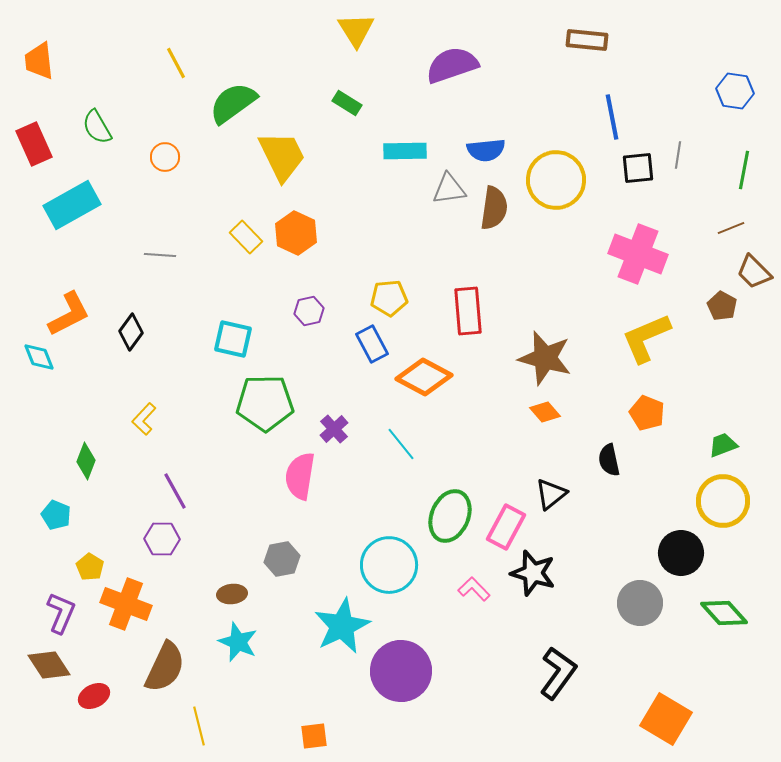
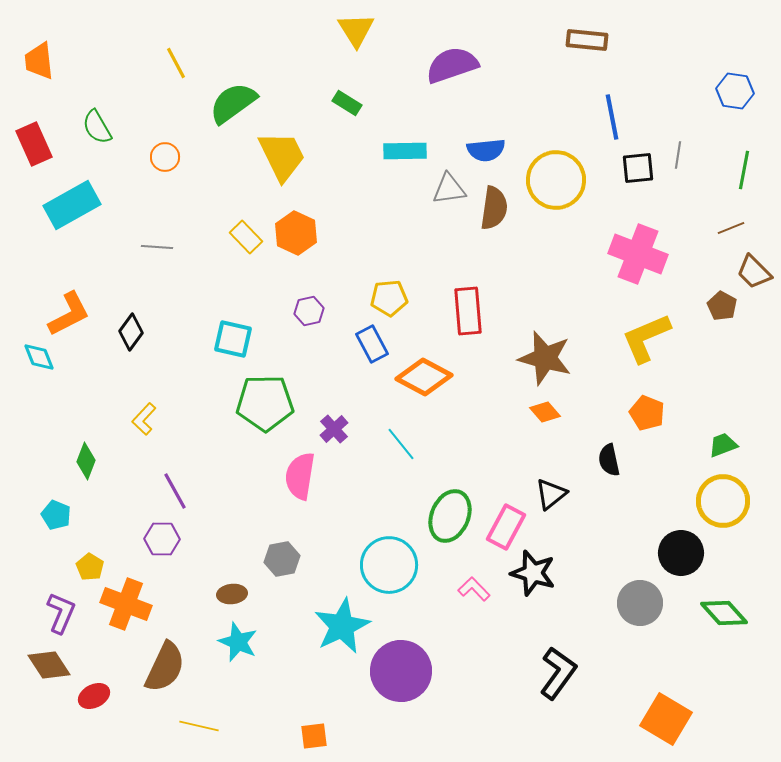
gray line at (160, 255): moved 3 px left, 8 px up
yellow line at (199, 726): rotated 63 degrees counterclockwise
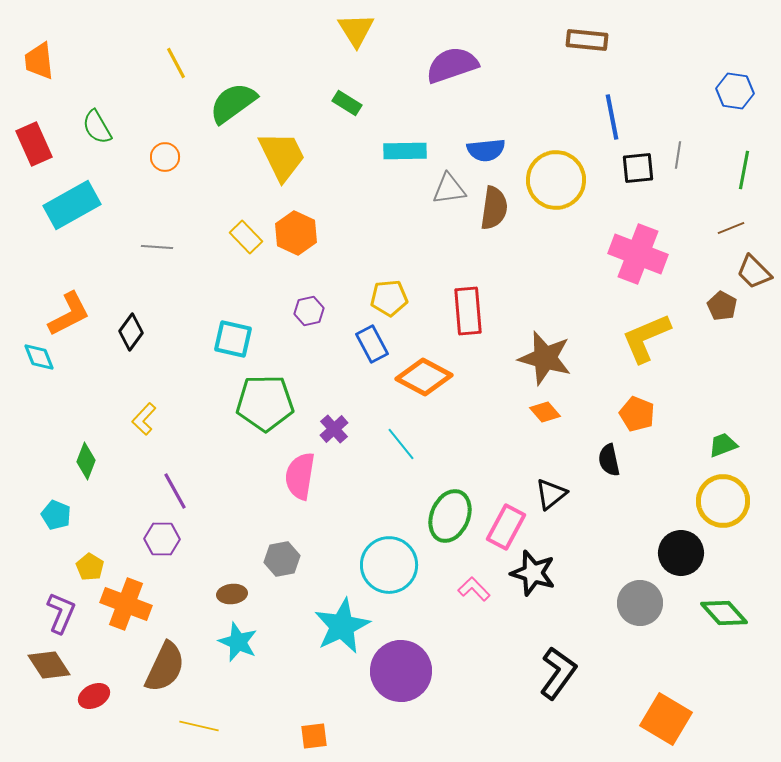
orange pentagon at (647, 413): moved 10 px left, 1 px down
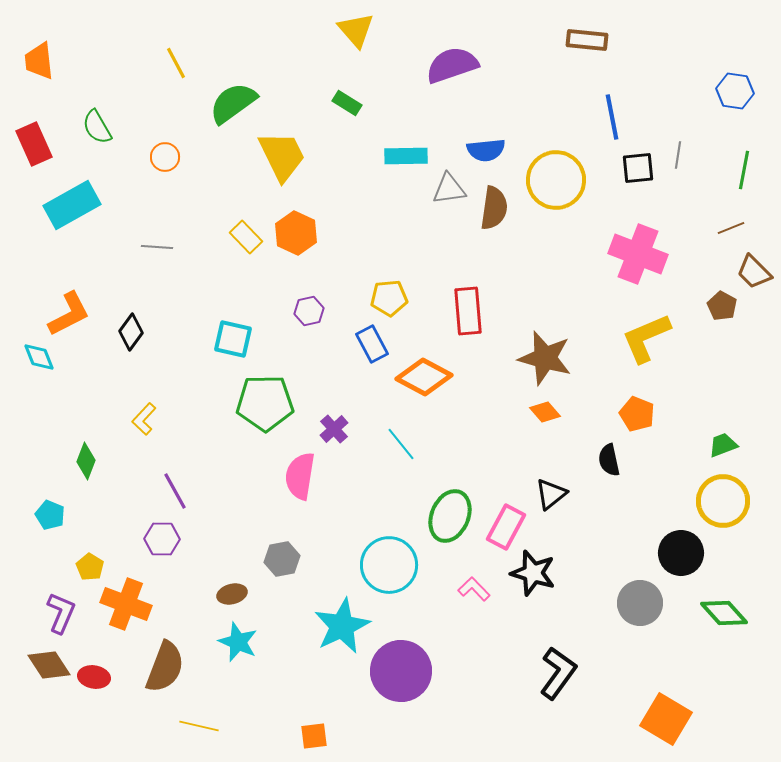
yellow triangle at (356, 30): rotated 9 degrees counterclockwise
cyan rectangle at (405, 151): moved 1 px right, 5 px down
cyan pentagon at (56, 515): moved 6 px left
brown ellipse at (232, 594): rotated 8 degrees counterclockwise
brown semicircle at (165, 667): rotated 4 degrees counterclockwise
red ellipse at (94, 696): moved 19 px up; rotated 36 degrees clockwise
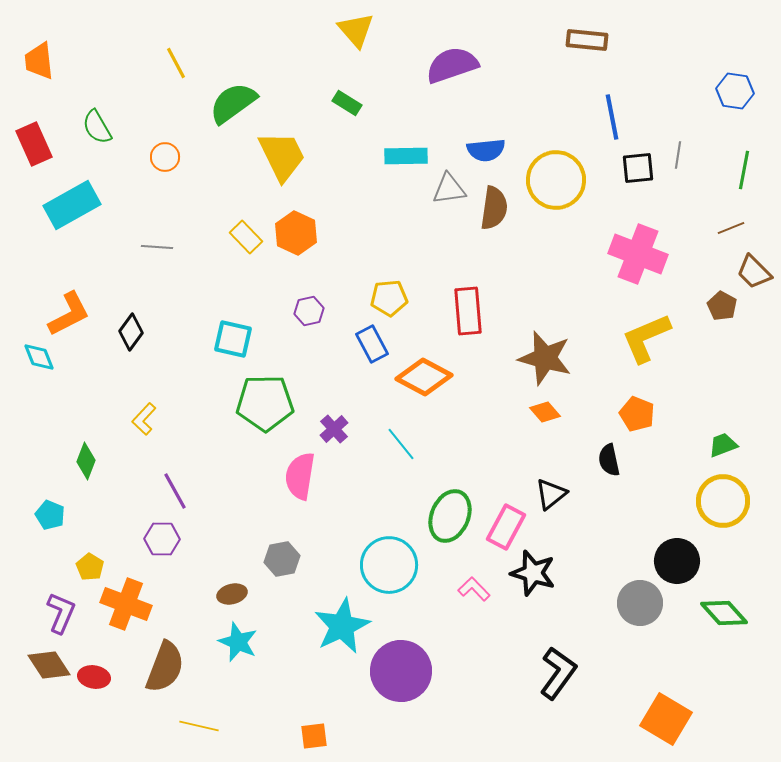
black circle at (681, 553): moved 4 px left, 8 px down
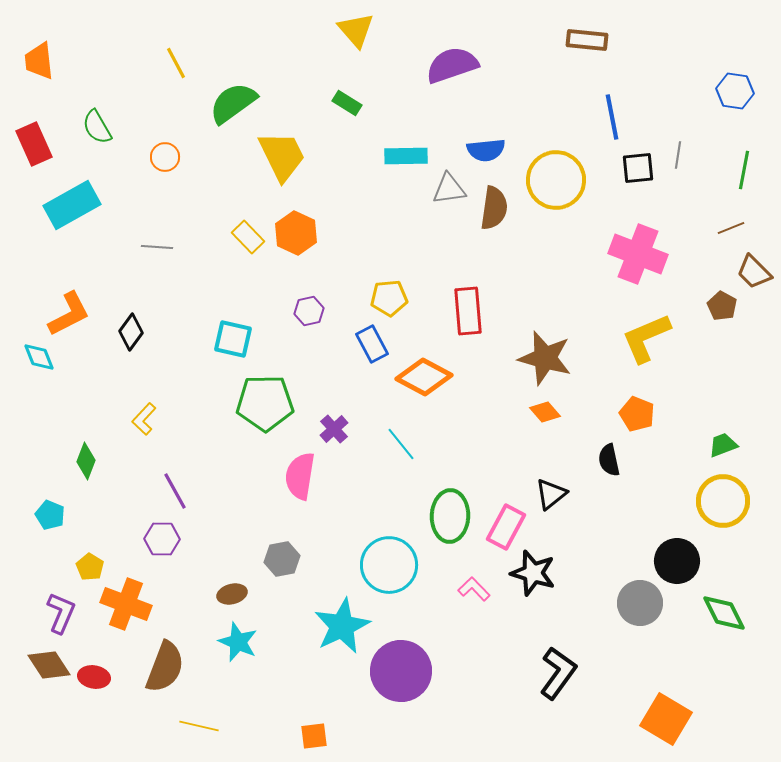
yellow rectangle at (246, 237): moved 2 px right
green ellipse at (450, 516): rotated 21 degrees counterclockwise
green diamond at (724, 613): rotated 15 degrees clockwise
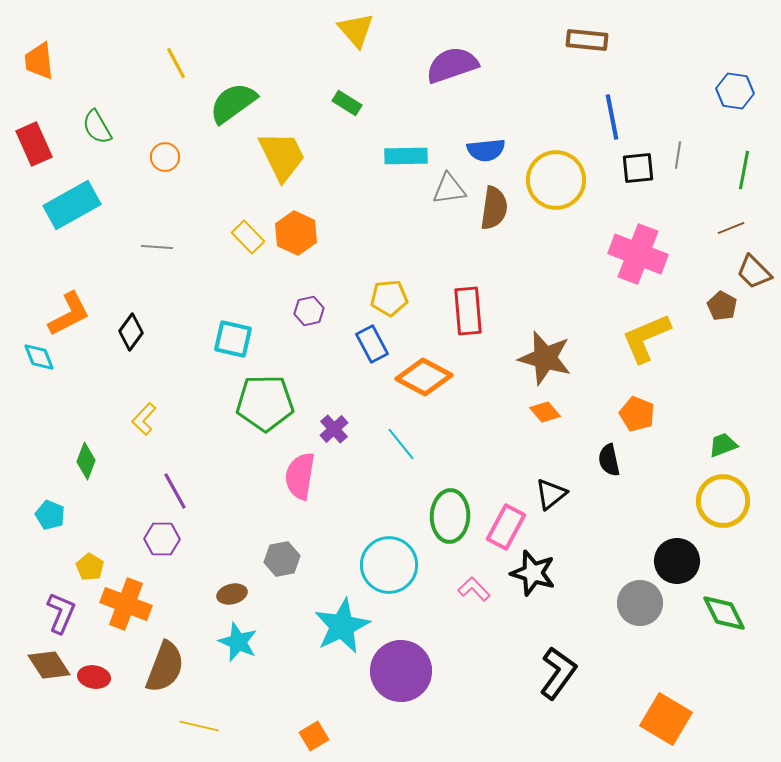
orange square at (314, 736): rotated 24 degrees counterclockwise
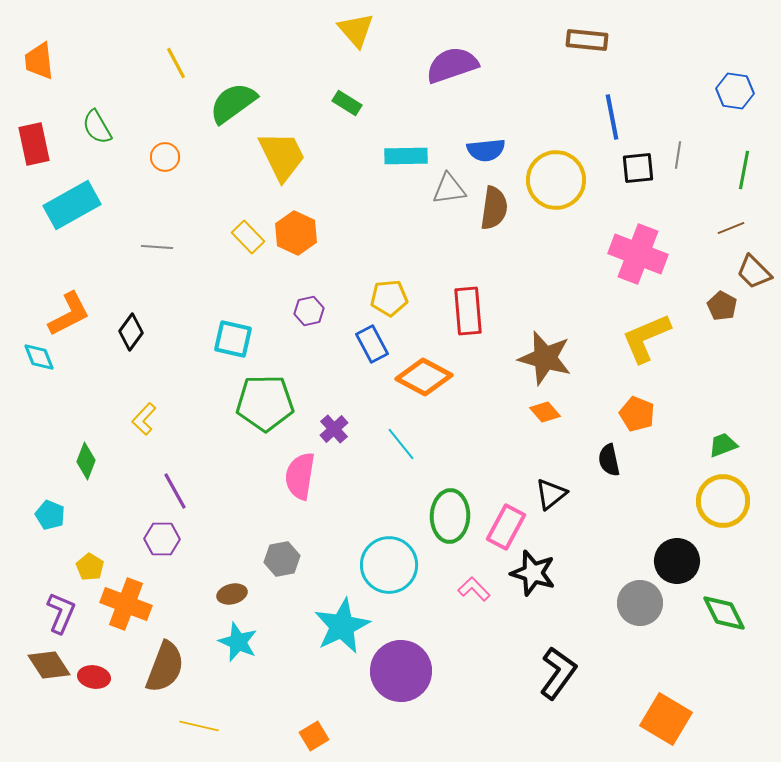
red rectangle at (34, 144): rotated 12 degrees clockwise
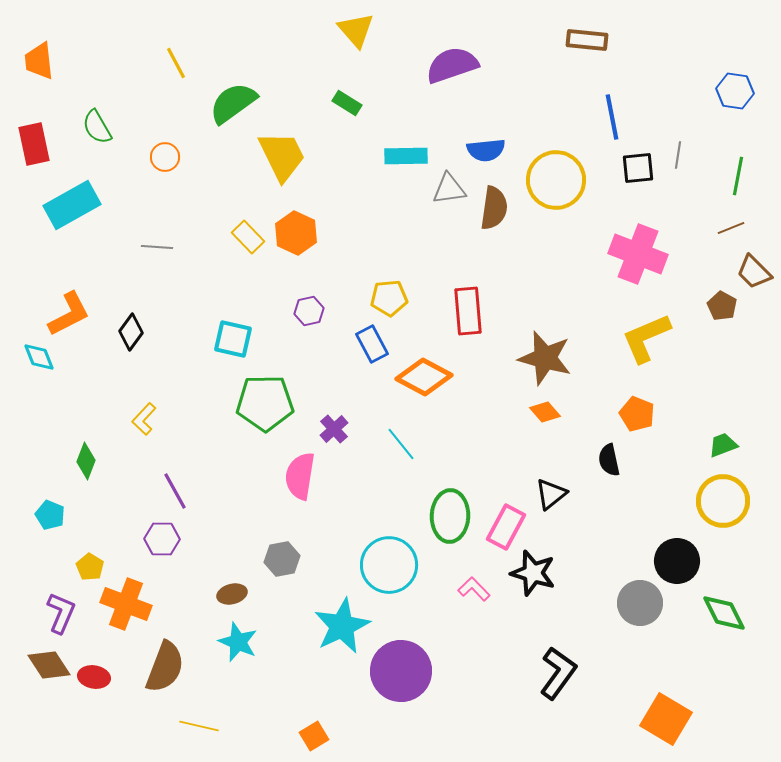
green line at (744, 170): moved 6 px left, 6 px down
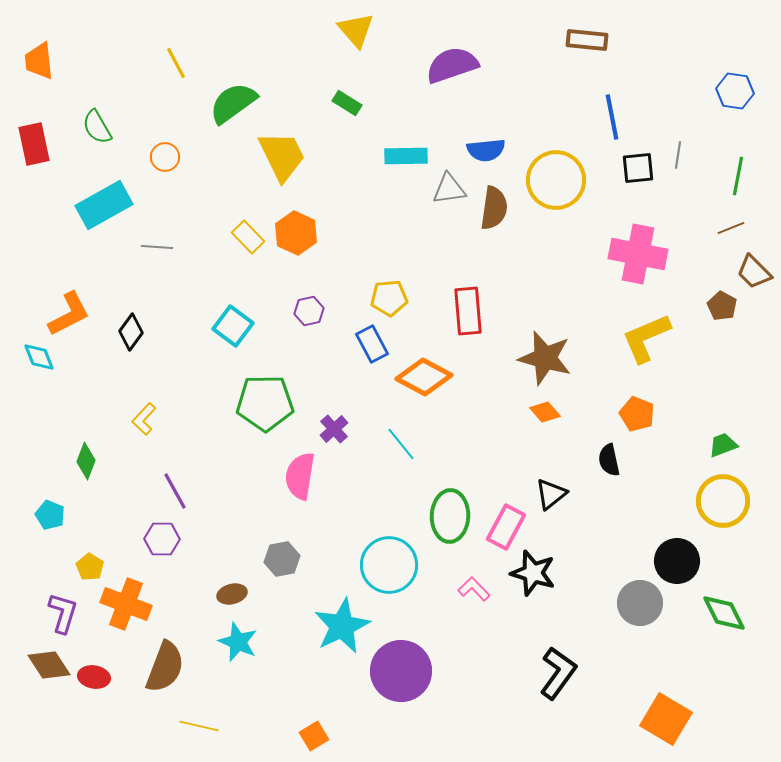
cyan rectangle at (72, 205): moved 32 px right
pink cross at (638, 254): rotated 10 degrees counterclockwise
cyan square at (233, 339): moved 13 px up; rotated 24 degrees clockwise
purple L-shape at (61, 613): moved 2 px right; rotated 6 degrees counterclockwise
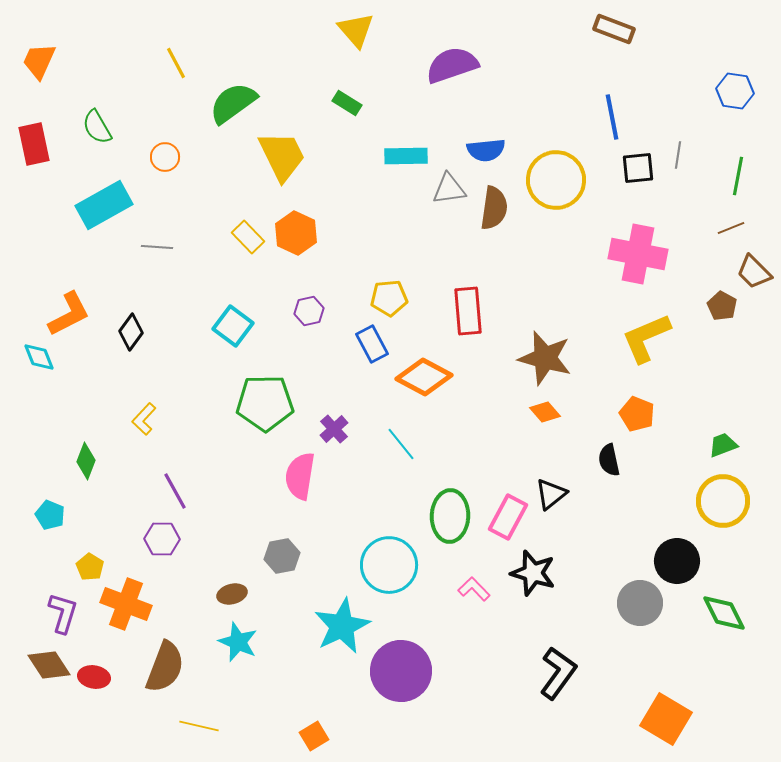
brown rectangle at (587, 40): moved 27 px right, 11 px up; rotated 15 degrees clockwise
orange trapezoid at (39, 61): rotated 30 degrees clockwise
pink rectangle at (506, 527): moved 2 px right, 10 px up
gray hexagon at (282, 559): moved 3 px up
